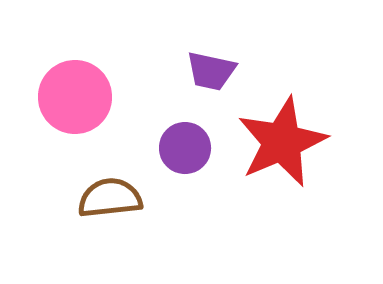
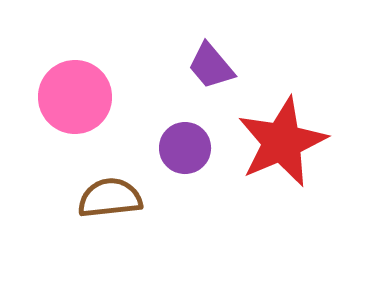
purple trapezoid: moved 5 px up; rotated 38 degrees clockwise
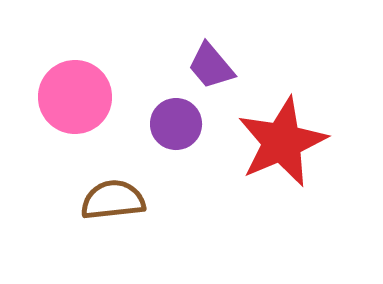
purple circle: moved 9 px left, 24 px up
brown semicircle: moved 3 px right, 2 px down
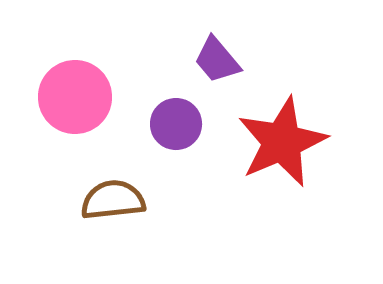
purple trapezoid: moved 6 px right, 6 px up
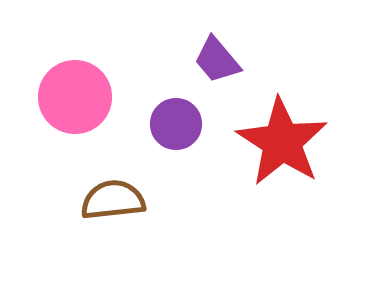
red star: rotated 16 degrees counterclockwise
